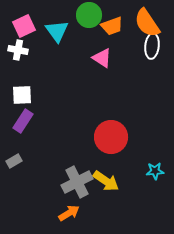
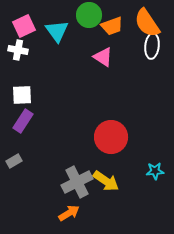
pink triangle: moved 1 px right, 1 px up
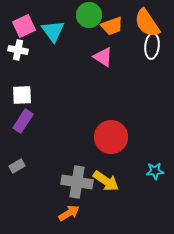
cyan triangle: moved 4 px left
gray rectangle: moved 3 px right, 5 px down
gray cross: rotated 36 degrees clockwise
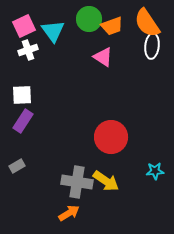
green circle: moved 4 px down
white cross: moved 10 px right; rotated 30 degrees counterclockwise
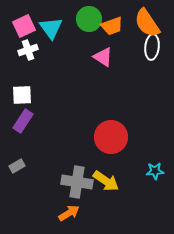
cyan triangle: moved 2 px left, 3 px up
white ellipse: moved 1 px down
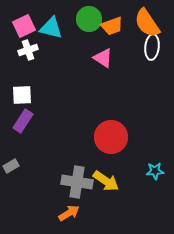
cyan triangle: rotated 40 degrees counterclockwise
pink triangle: moved 1 px down
gray rectangle: moved 6 px left
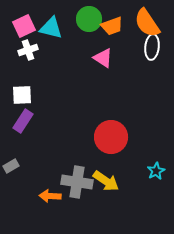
cyan star: moved 1 px right; rotated 24 degrees counterclockwise
orange arrow: moved 19 px left, 17 px up; rotated 145 degrees counterclockwise
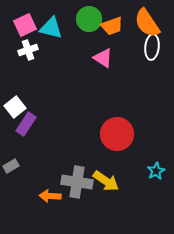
pink square: moved 1 px right, 1 px up
white square: moved 7 px left, 12 px down; rotated 35 degrees counterclockwise
purple rectangle: moved 3 px right, 3 px down
red circle: moved 6 px right, 3 px up
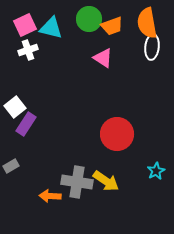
orange semicircle: rotated 24 degrees clockwise
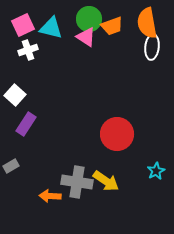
pink square: moved 2 px left
pink triangle: moved 17 px left, 21 px up
white square: moved 12 px up; rotated 10 degrees counterclockwise
